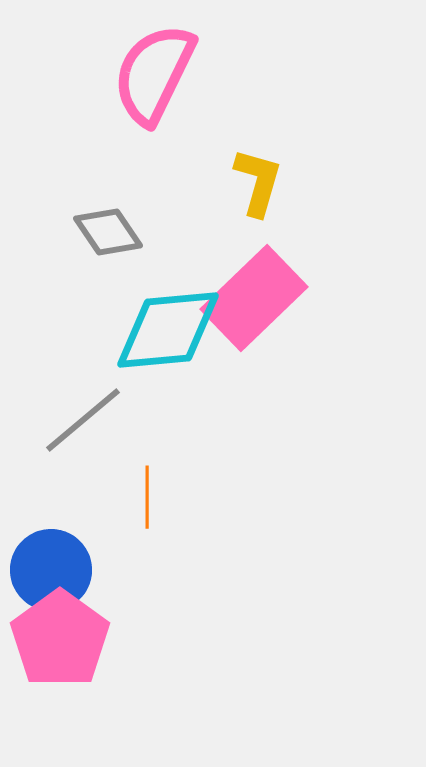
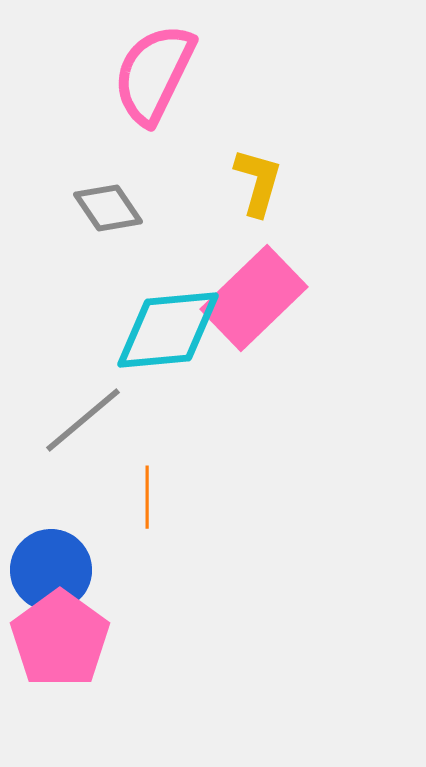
gray diamond: moved 24 px up
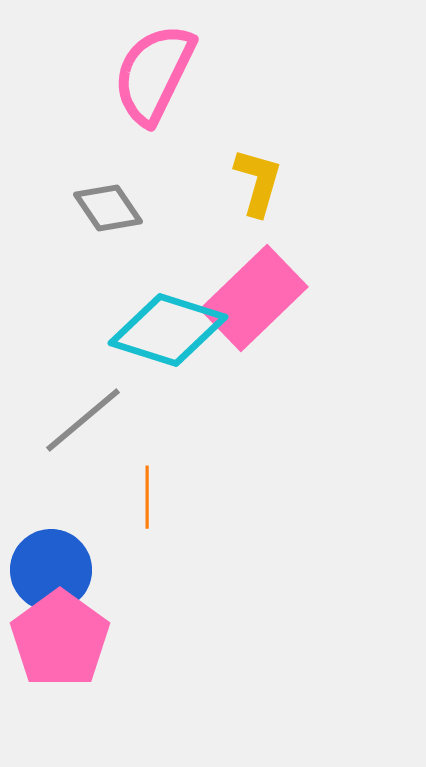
cyan diamond: rotated 23 degrees clockwise
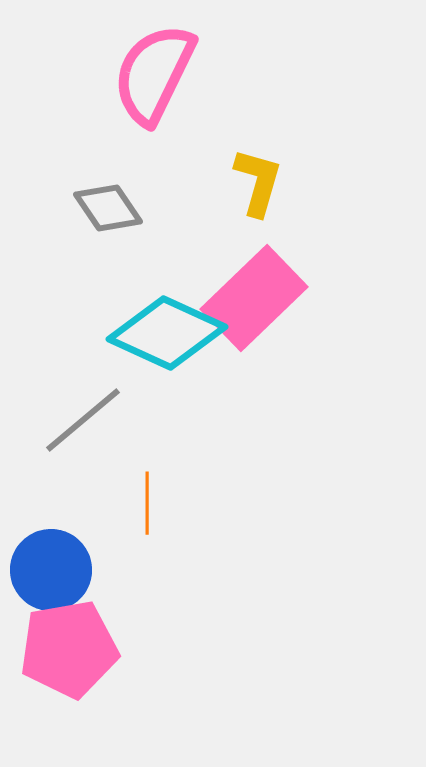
cyan diamond: moved 1 px left, 3 px down; rotated 7 degrees clockwise
orange line: moved 6 px down
pink pentagon: moved 9 px right, 10 px down; rotated 26 degrees clockwise
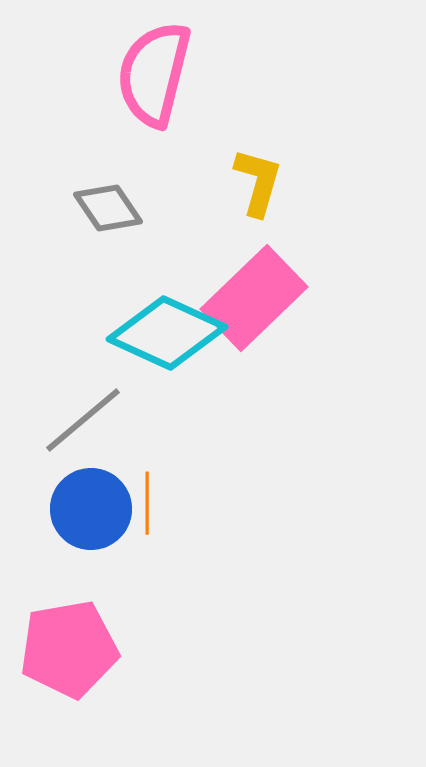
pink semicircle: rotated 12 degrees counterclockwise
blue circle: moved 40 px right, 61 px up
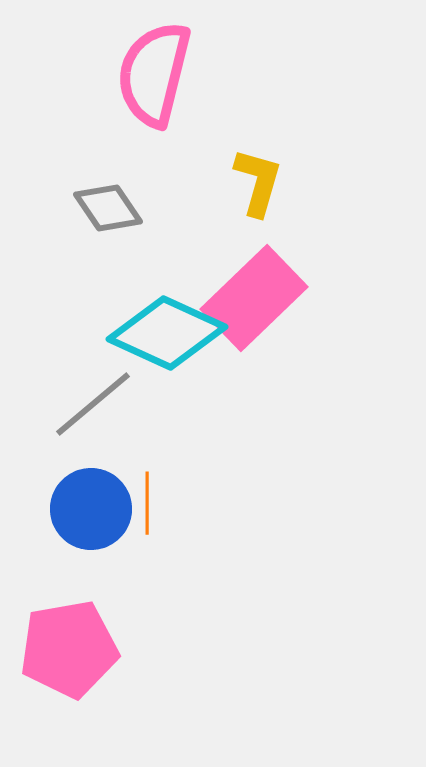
gray line: moved 10 px right, 16 px up
